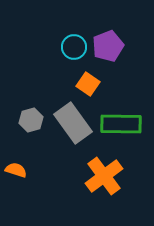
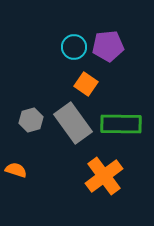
purple pentagon: rotated 16 degrees clockwise
orange square: moved 2 px left
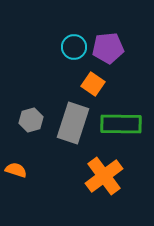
purple pentagon: moved 2 px down
orange square: moved 7 px right
gray rectangle: rotated 54 degrees clockwise
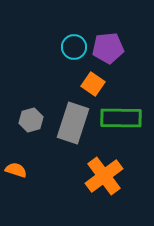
green rectangle: moved 6 px up
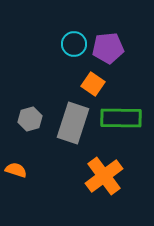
cyan circle: moved 3 px up
gray hexagon: moved 1 px left, 1 px up
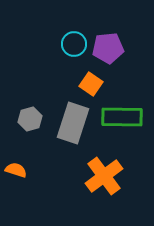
orange square: moved 2 px left
green rectangle: moved 1 px right, 1 px up
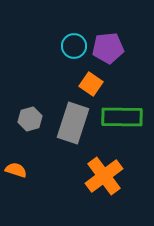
cyan circle: moved 2 px down
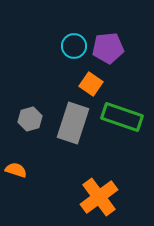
green rectangle: rotated 18 degrees clockwise
orange cross: moved 5 px left, 21 px down
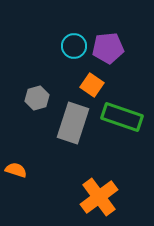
orange square: moved 1 px right, 1 px down
gray hexagon: moved 7 px right, 21 px up
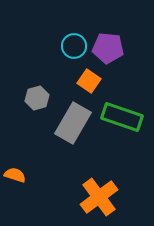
purple pentagon: rotated 12 degrees clockwise
orange square: moved 3 px left, 4 px up
gray rectangle: rotated 12 degrees clockwise
orange semicircle: moved 1 px left, 5 px down
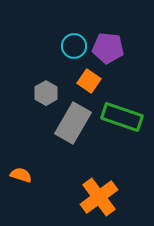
gray hexagon: moved 9 px right, 5 px up; rotated 15 degrees counterclockwise
orange semicircle: moved 6 px right
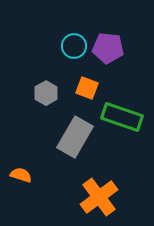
orange square: moved 2 px left, 7 px down; rotated 15 degrees counterclockwise
gray rectangle: moved 2 px right, 14 px down
